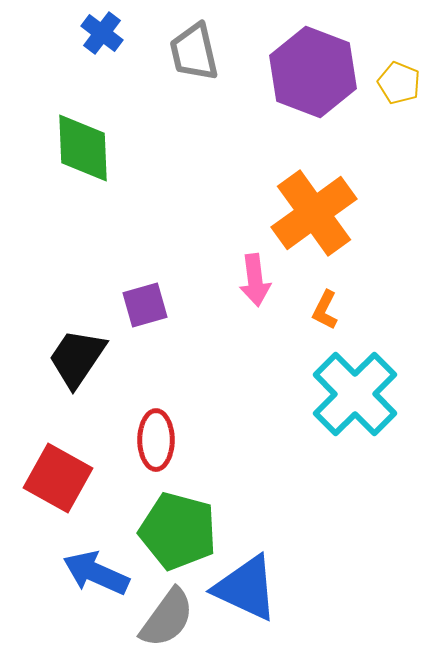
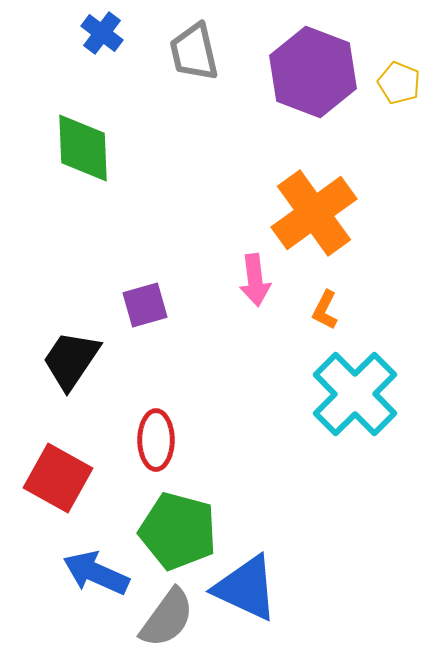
black trapezoid: moved 6 px left, 2 px down
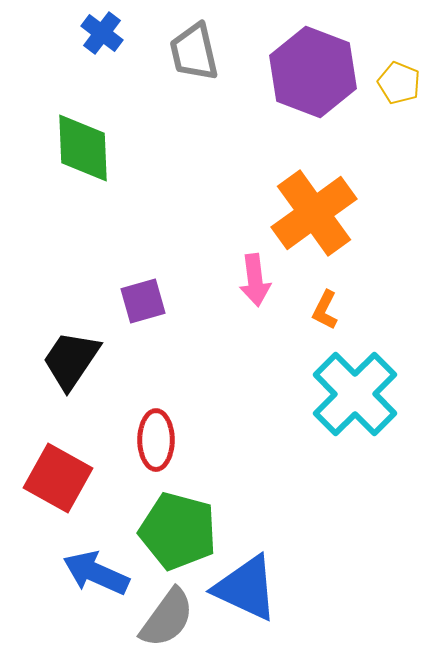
purple square: moved 2 px left, 4 px up
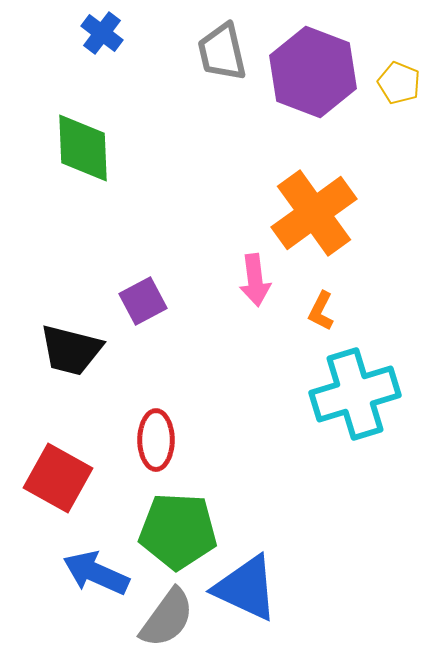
gray trapezoid: moved 28 px right
purple square: rotated 12 degrees counterclockwise
orange L-shape: moved 4 px left, 1 px down
black trapezoid: moved 10 px up; rotated 110 degrees counterclockwise
cyan cross: rotated 28 degrees clockwise
green pentagon: rotated 12 degrees counterclockwise
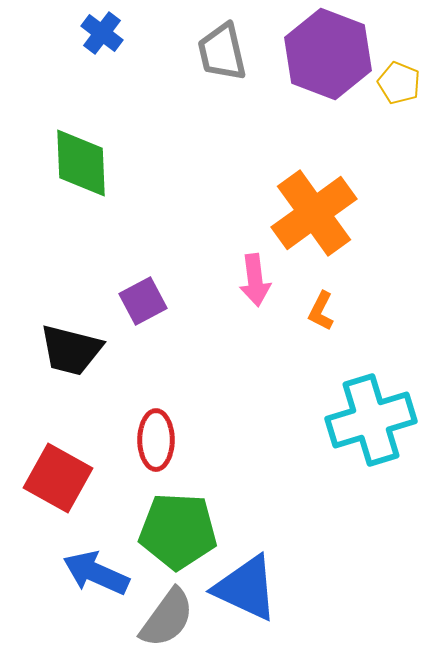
purple hexagon: moved 15 px right, 18 px up
green diamond: moved 2 px left, 15 px down
cyan cross: moved 16 px right, 26 px down
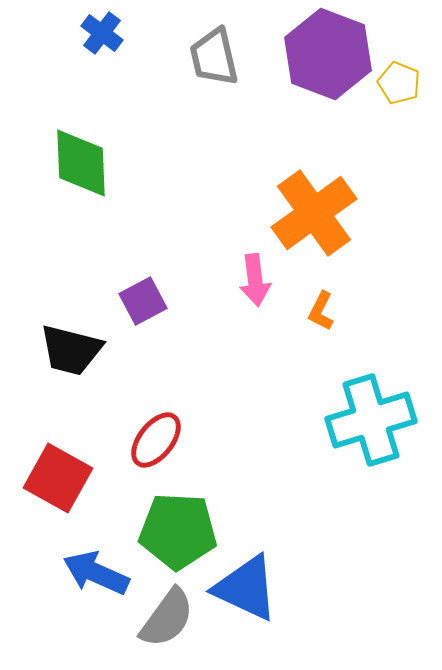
gray trapezoid: moved 8 px left, 5 px down
red ellipse: rotated 38 degrees clockwise
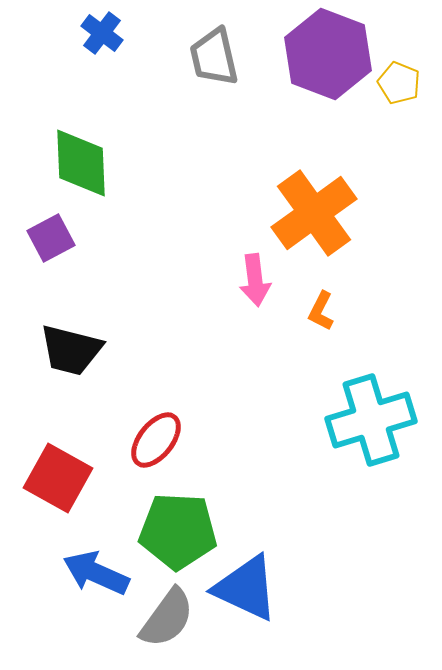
purple square: moved 92 px left, 63 px up
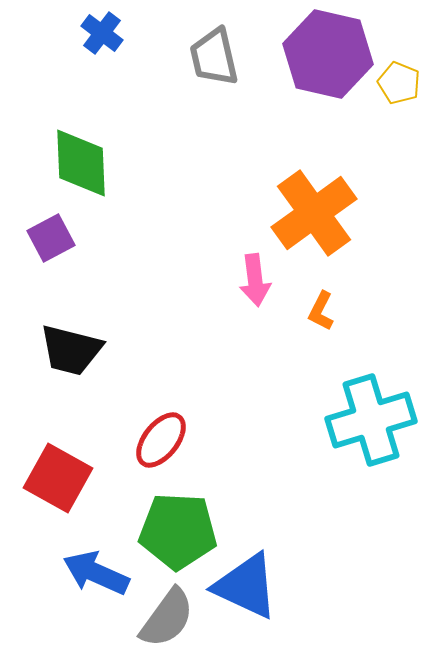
purple hexagon: rotated 8 degrees counterclockwise
red ellipse: moved 5 px right
blue triangle: moved 2 px up
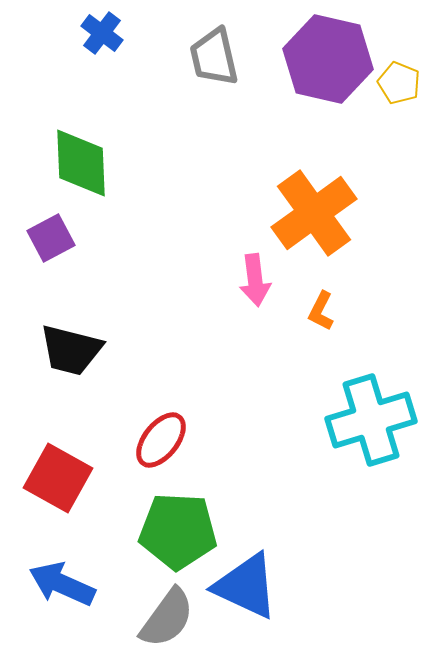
purple hexagon: moved 5 px down
blue arrow: moved 34 px left, 11 px down
